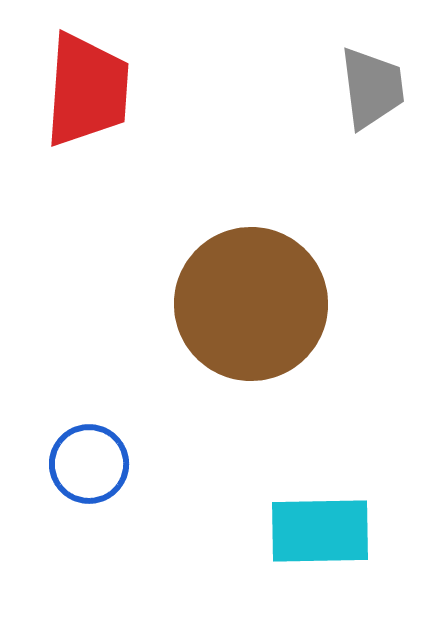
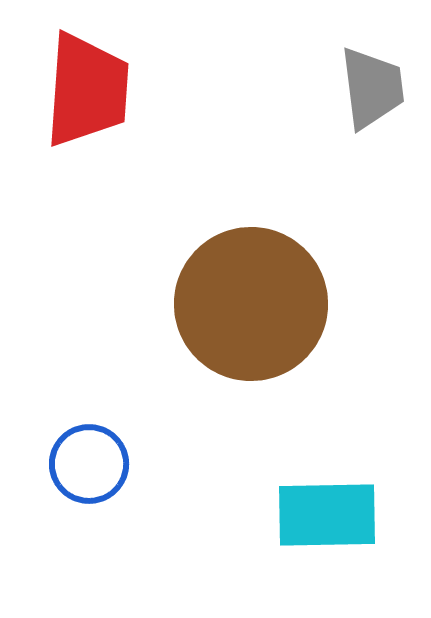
cyan rectangle: moved 7 px right, 16 px up
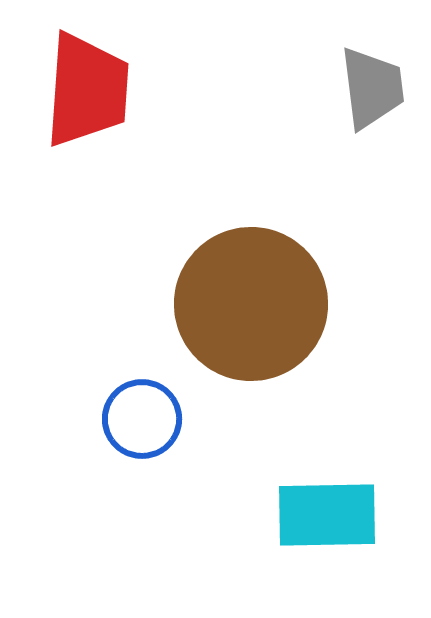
blue circle: moved 53 px right, 45 px up
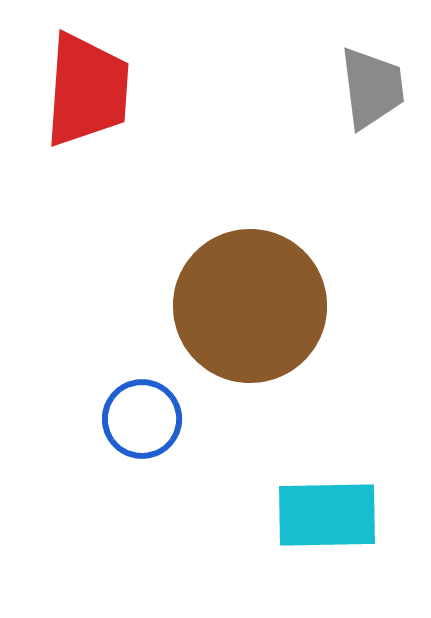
brown circle: moved 1 px left, 2 px down
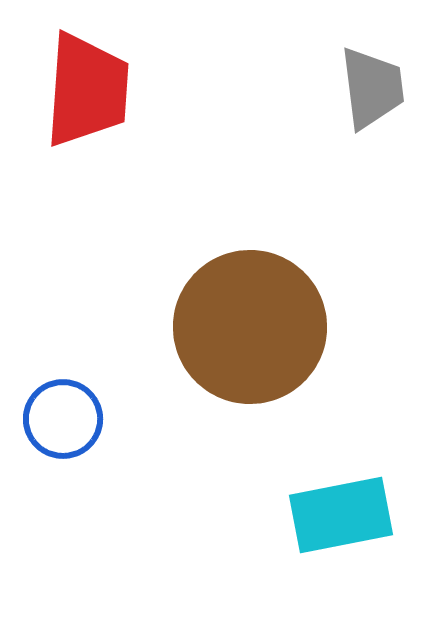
brown circle: moved 21 px down
blue circle: moved 79 px left
cyan rectangle: moved 14 px right; rotated 10 degrees counterclockwise
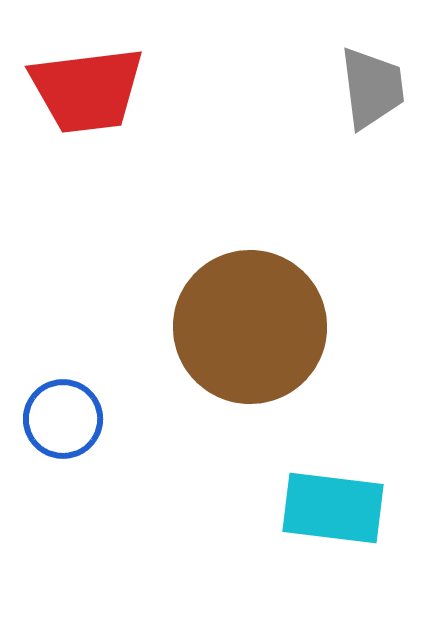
red trapezoid: rotated 79 degrees clockwise
cyan rectangle: moved 8 px left, 7 px up; rotated 18 degrees clockwise
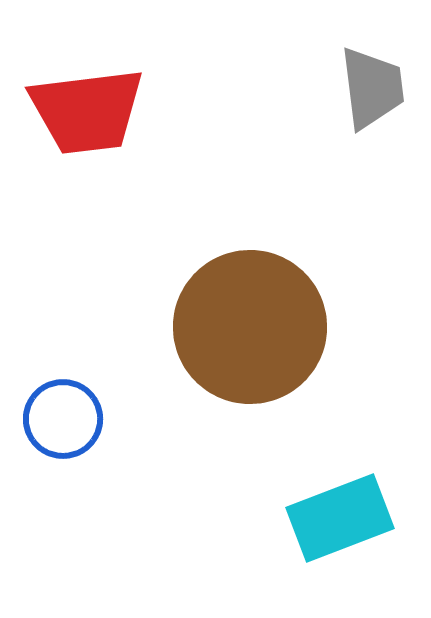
red trapezoid: moved 21 px down
cyan rectangle: moved 7 px right, 10 px down; rotated 28 degrees counterclockwise
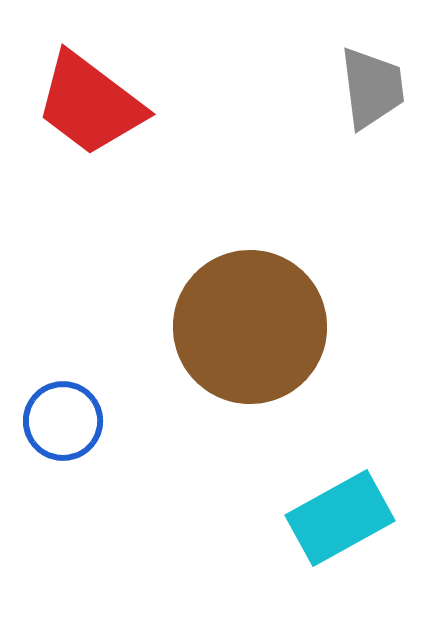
red trapezoid: moved 3 px right, 7 px up; rotated 44 degrees clockwise
blue circle: moved 2 px down
cyan rectangle: rotated 8 degrees counterclockwise
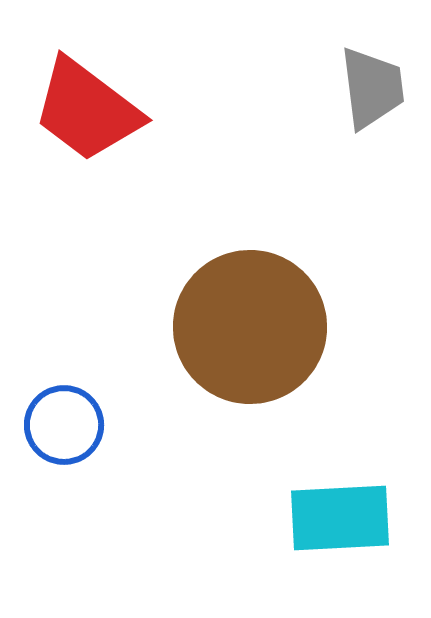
red trapezoid: moved 3 px left, 6 px down
blue circle: moved 1 px right, 4 px down
cyan rectangle: rotated 26 degrees clockwise
